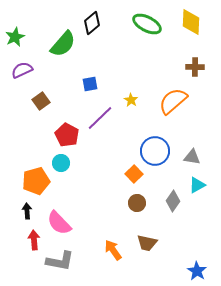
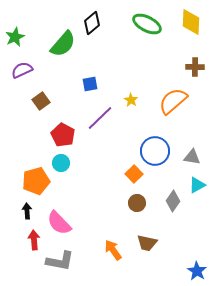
red pentagon: moved 4 px left
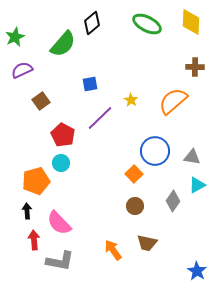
brown circle: moved 2 px left, 3 px down
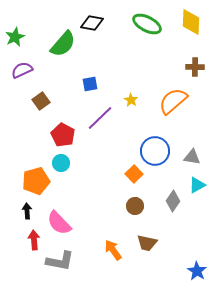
black diamond: rotated 50 degrees clockwise
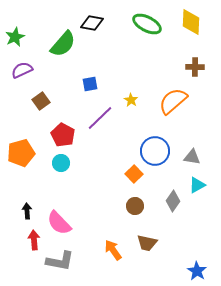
orange pentagon: moved 15 px left, 28 px up
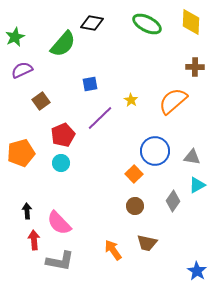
red pentagon: rotated 20 degrees clockwise
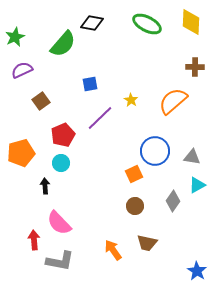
orange square: rotated 18 degrees clockwise
black arrow: moved 18 px right, 25 px up
